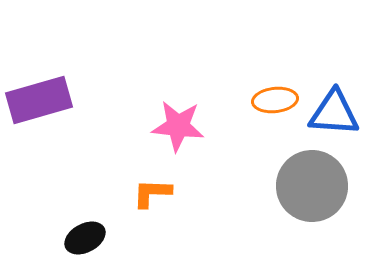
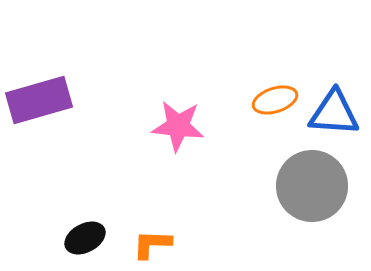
orange ellipse: rotated 12 degrees counterclockwise
orange L-shape: moved 51 px down
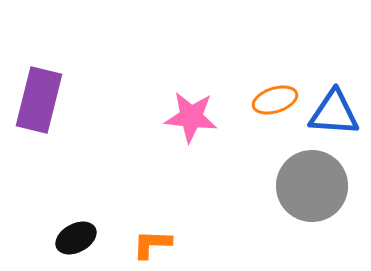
purple rectangle: rotated 60 degrees counterclockwise
pink star: moved 13 px right, 9 px up
black ellipse: moved 9 px left
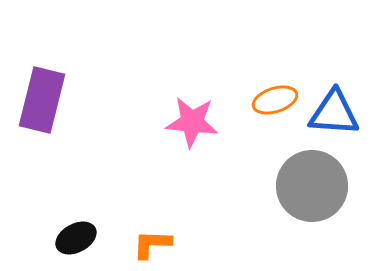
purple rectangle: moved 3 px right
pink star: moved 1 px right, 5 px down
